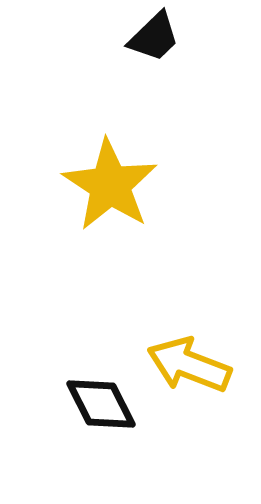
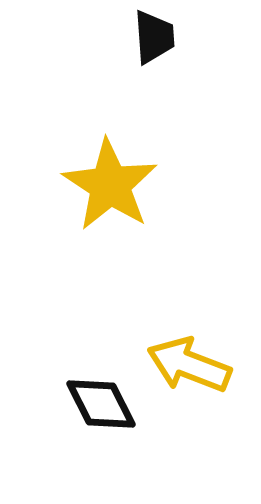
black trapezoid: rotated 50 degrees counterclockwise
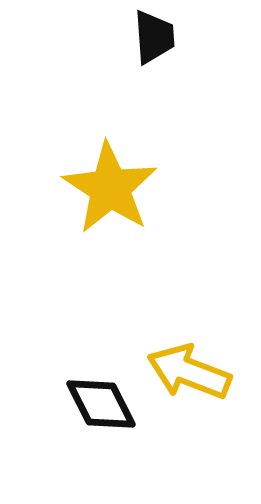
yellow star: moved 3 px down
yellow arrow: moved 7 px down
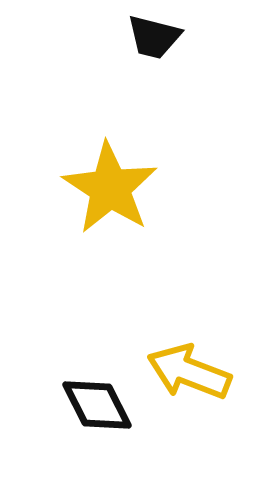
black trapezoid: rotated 108 degrees clockwise
black diamond: moved 4 px left, 1 px down
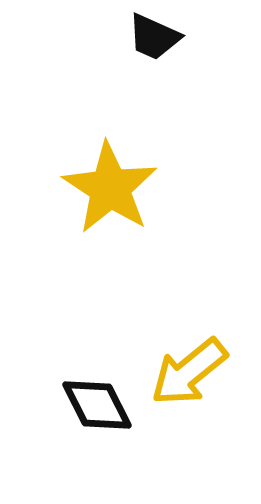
black trapezoid: rotated 10 degrees clockwise
yellow arrow: rotated 60 degrees counterclockwise
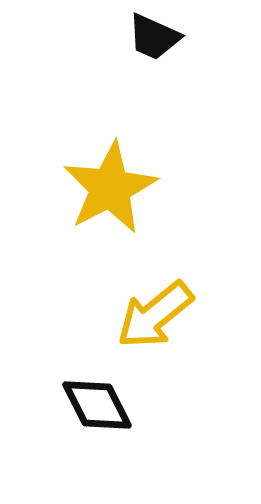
yellow star: rotated 12 degrees clockwise
yellow arrow: moved 34 px left, 57 px up
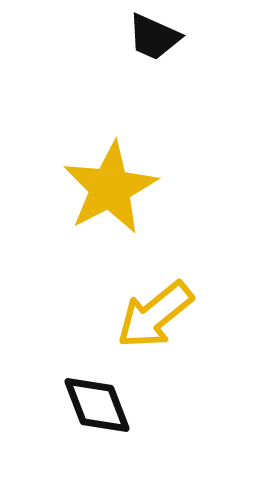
black diamond: rotated 6 degrees clockwise
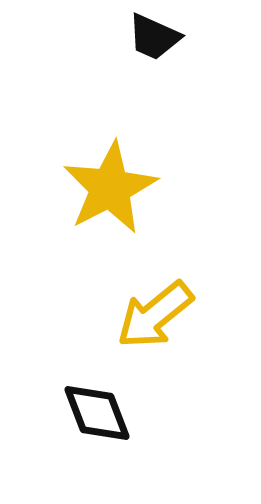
black diamond: moved 8 px down
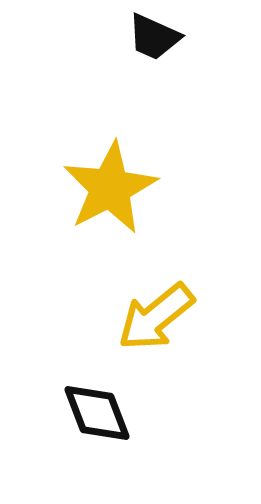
yellow arrow: moved 1 px right, 2 px down
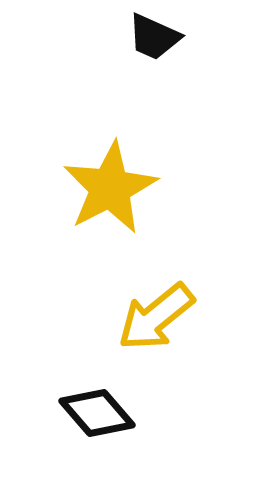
black diamond: rotated 20 degrees counterclockwise
